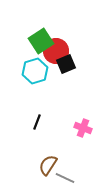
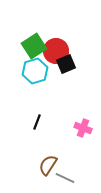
green square: moved 7 px left, 5 px down
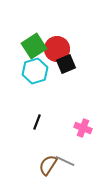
red circle: moved 1 px right, 2 px up
gray line: moved 17 px up
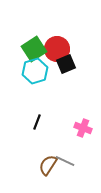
green square: moved 3 px down
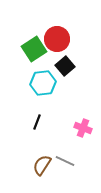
red circle: moved 10 px up
black square: moved 1 px left, 2 px down; rotated 18 degrees counterclockwise
cyan hexagon: moved 8 px right, 12 px down; rotated 10 degrees clockwise
brown semicircle: moved 6 px left
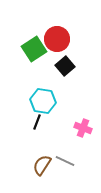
cyan hexagon: moved 18 px down; rotated 15 degrees clockwise
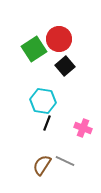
red circle: moved 2 px right
black line: moved 10 px right, 1 px down
